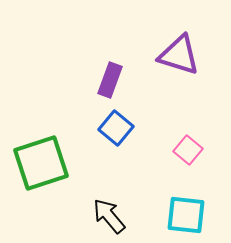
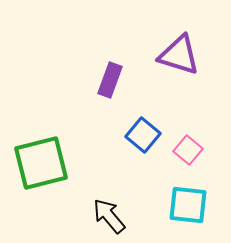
blue square: moved 27 px right, 7 px down
green square: rotated 4 degrees clockwise
cyan square: moved 2 px right, 10 px up
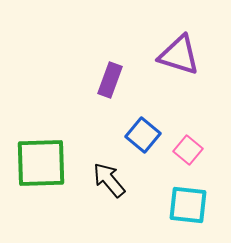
green square: rotated 12 degrees clockwise
black arrow: moved 36 px up
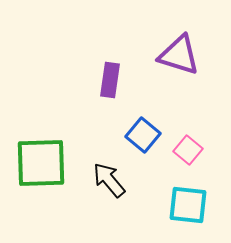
purple rectangle: rotated 12 degrees counterclockwise
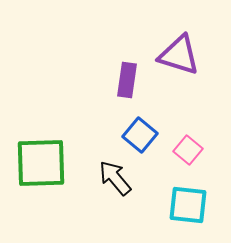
purple rectangle: moved 17 px right
blue square: moved 3 px left
black arrow: moved 6 px right, 2 px up
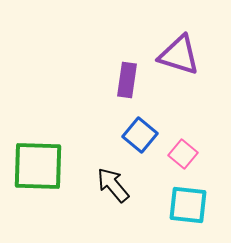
pink square: moved 5 px left, 4 px down
green square: moved 3 px left, 3 px down; rotated 4 degrees clockwise
black arrow: moved 2 px left, 7 px down
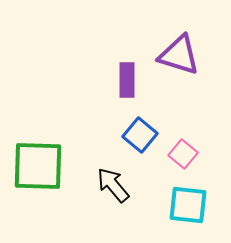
purple rectangle: rotated 8 degrees counterclockwise
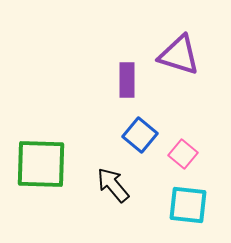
green square: moved 3 px right, 2 px up
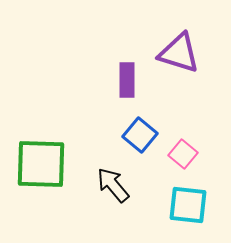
purple triangle: moved 2 px up
